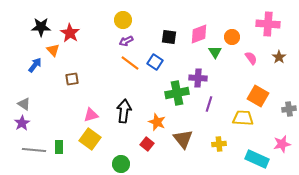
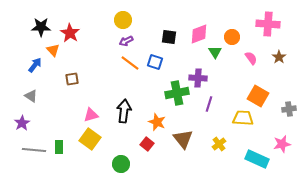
blue square: rotated 14 degrees counterclockwise
gray triangle: moved 7 px right, 8 px up
yellow cross: rotated 32 degrees counterclockwise
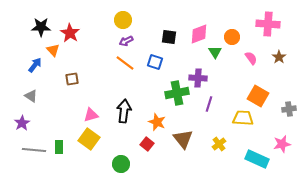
orange line: moved 5 px left
yellow square: moved 1 px left
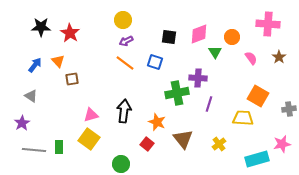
orange triangle: moved 5 px right, 11 px down
cyan rectangle: rotated 40 degrees counterclockwise
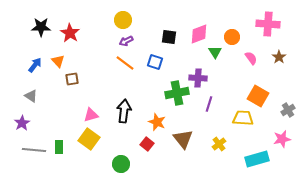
gray cross: moved 1 px left, 1 px down; rotated 24 degrees counterclockwise
pink star: moved 5 px up
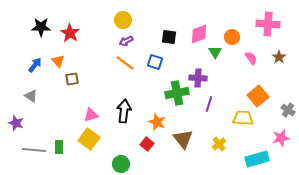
orange square: rotated 20 degrees clockwise
gray cross: rotated 24 degrees counterclockwise
purple star: moved 6 px left; rotated 21 degrees counterclockwise
pink star: moved 1 px left, 1 px up
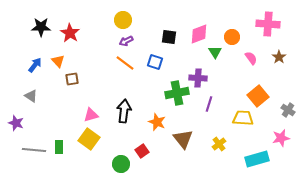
red square: moved 5 px left, 7 px down; rotated 16 degrees clockwise
